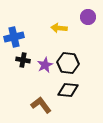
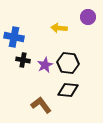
blue cross: rotated 24 degrees clockwise
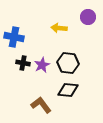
black cross: moved 3 px down
purple star: moved 3 px left
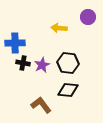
blue cross: moved 1 px right, 6 px down; rotated 12 degrees counterclockwise
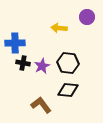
purple circle: moved 1 px left
purple star: moved 1 px down
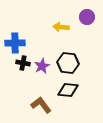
yellow arrow: moved 2 px right, 1 px up
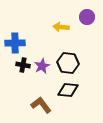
black cross: moved 2 px down
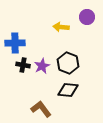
black hexagon: rotated 15 degrees clockwise
brown L-shape: moved 4 px down
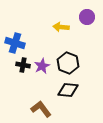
blue cross: rotated 18 degrees clockwise
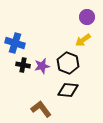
yellow arrow: moved 22 px right, 13 px down; rotated 42 degrees counterclockwise
purple star: rotated 14 degrees clockwise
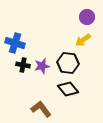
black hexagon: rotated 15 degrees counterclockwise
black diamond: moved 1 px up; rotated 45 degrees clockwise
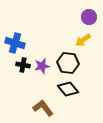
purple circle: moved 2 px right
brown L-shape: moved 2 px right, 1 px up
